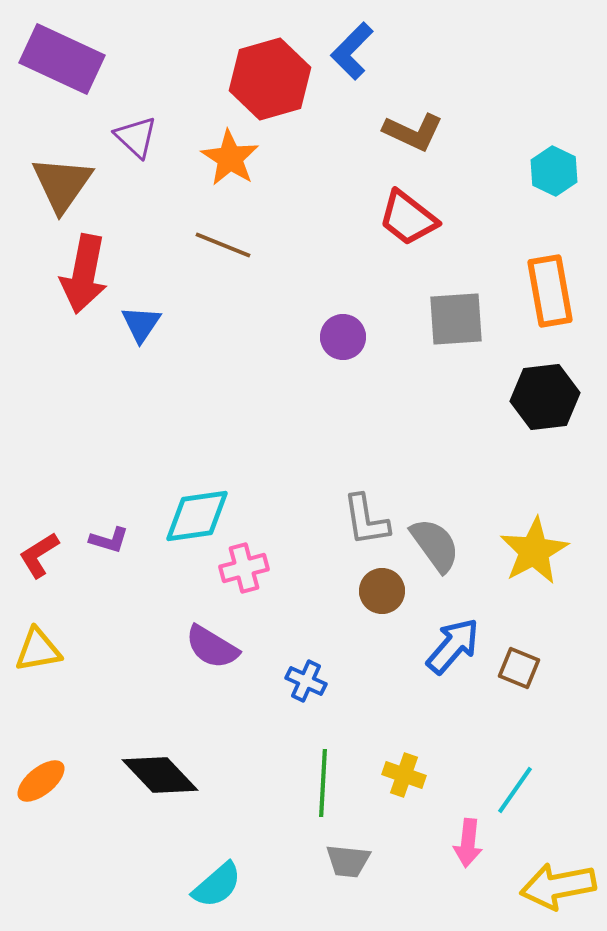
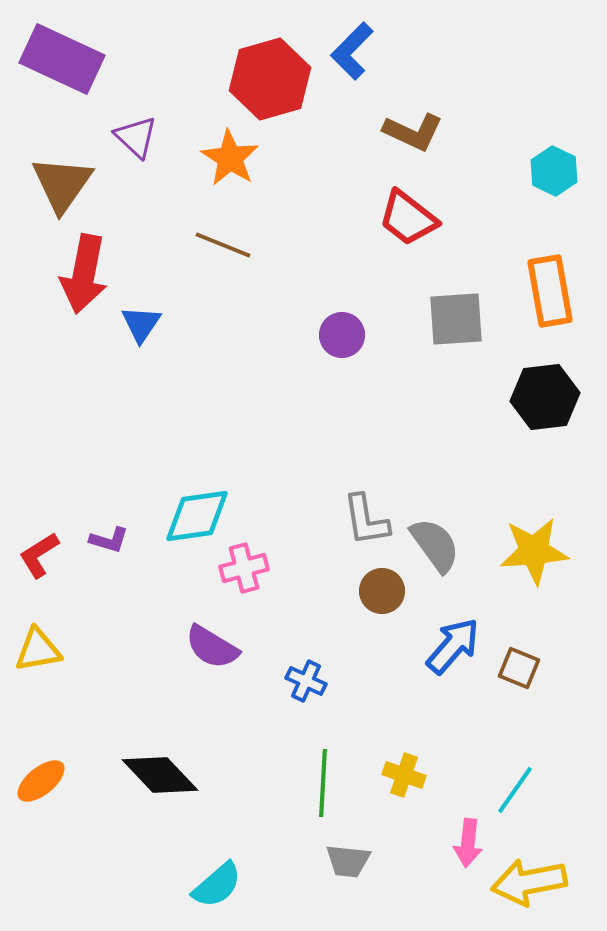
purple circle: moved 1 px left, 2 px up
yellow star: rotated 24 degrees clockwise
yellow arrow: moved 29 px left, 4 px up
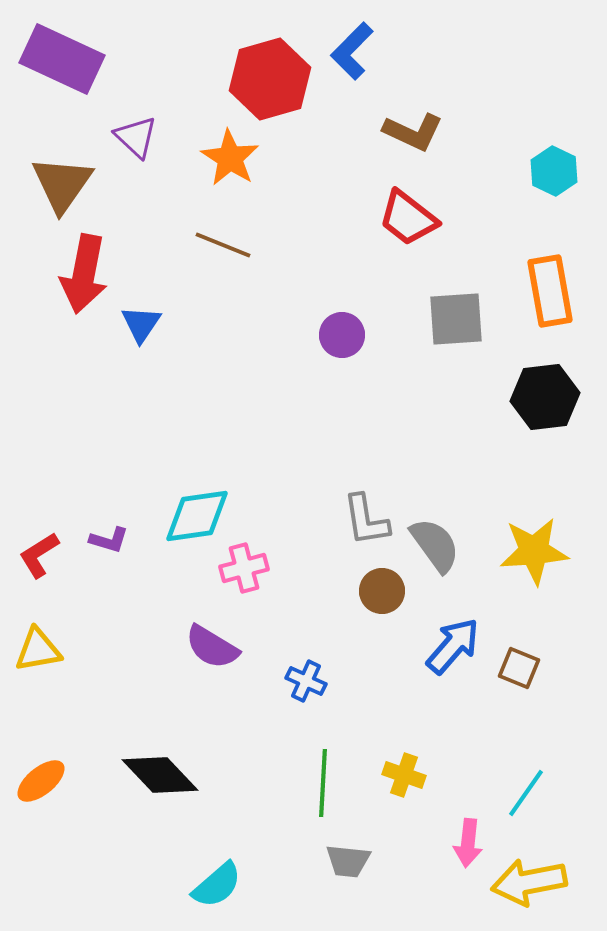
cyan line: moved 11 px right, 3 px down
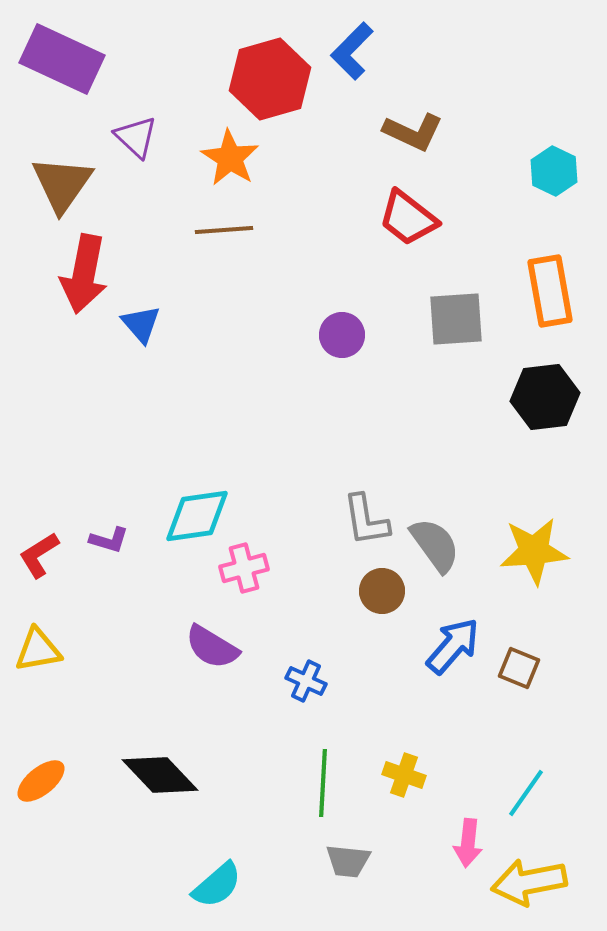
brown line: moved 1 px right, 15 px up; rotated 26 degrees counterclockwise
blue triangle: rotated 15 degrees counterclockwise
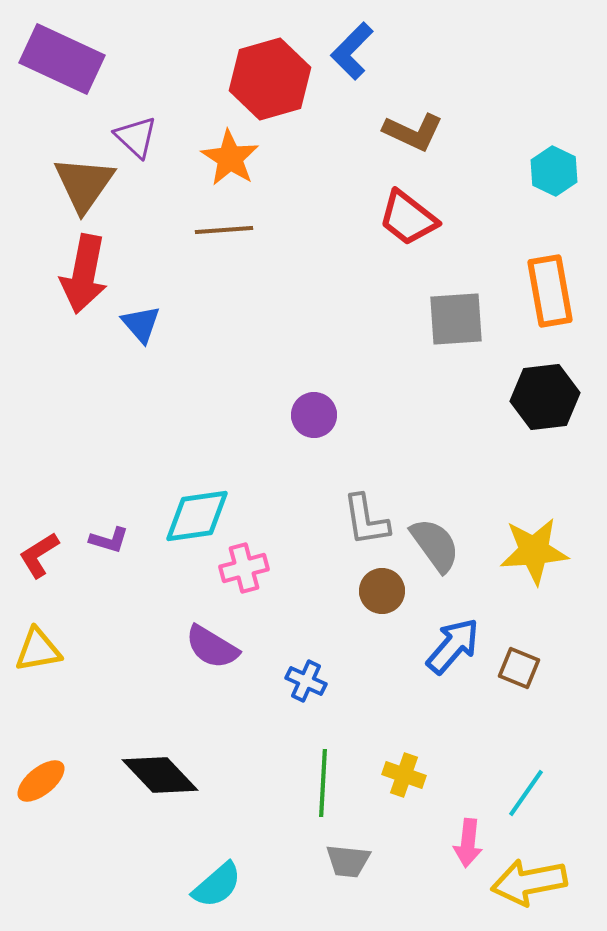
brown triangle: moved 22 px right
purple circle: moved 28 px left, 80 px down
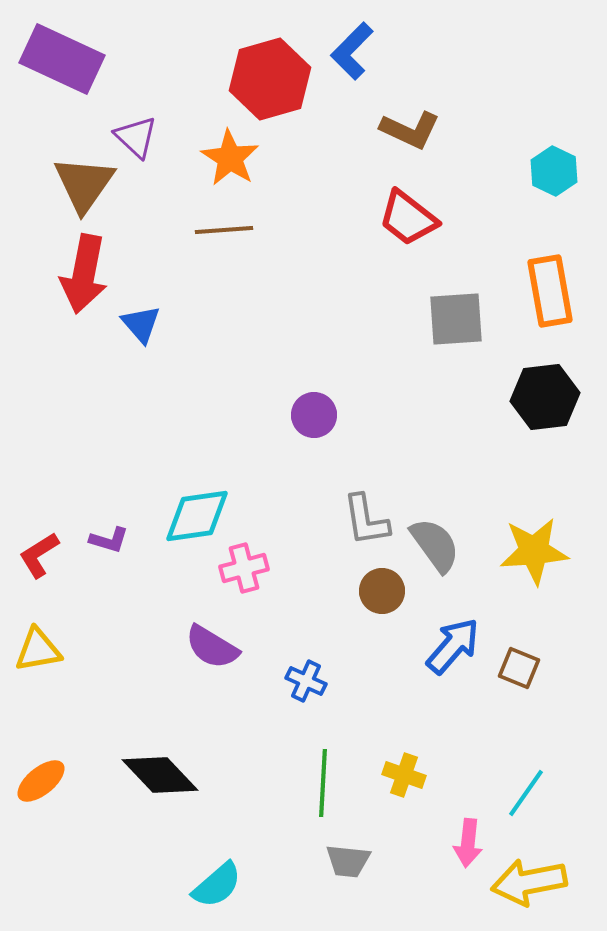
brown L-shape: moved 3 px left, 2 px up
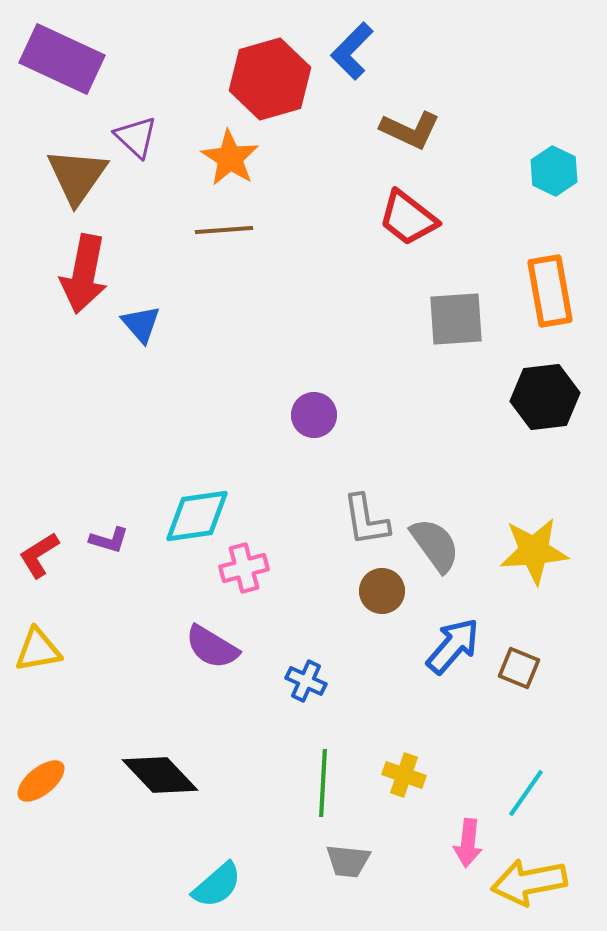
brown triangle: moved 7 px left, 8 px up
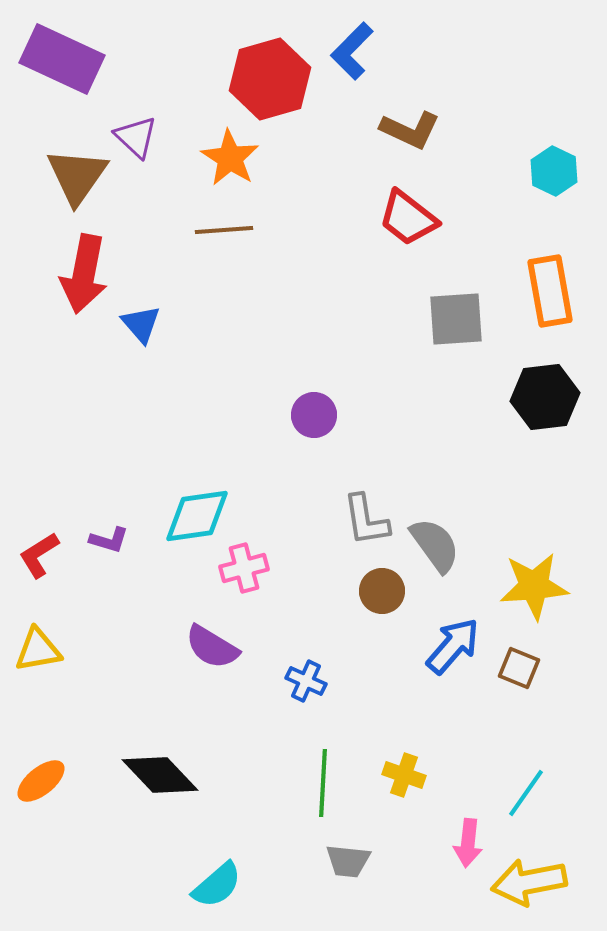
yellow star: moved 35 px down
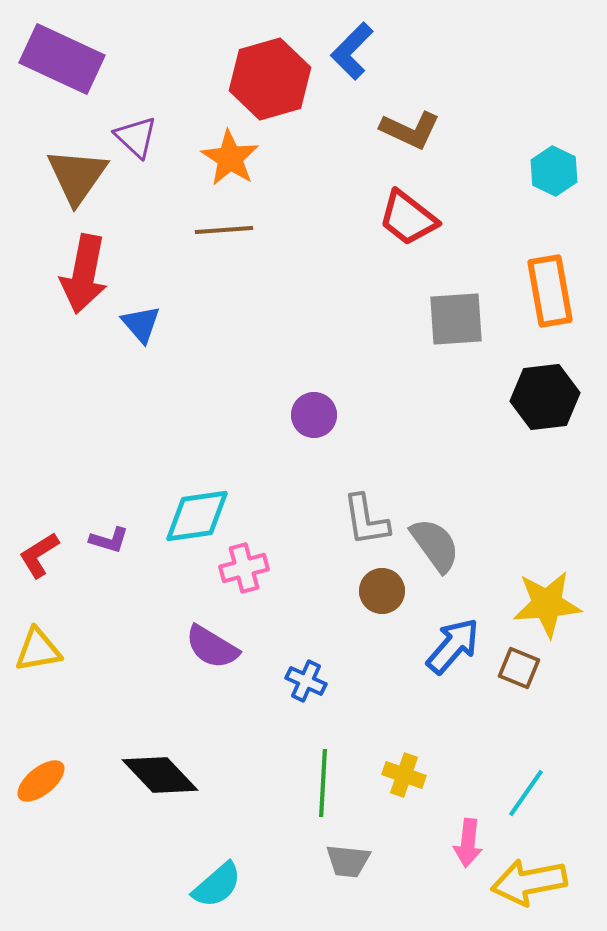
yellow star: moved 13 px right, 18 px down
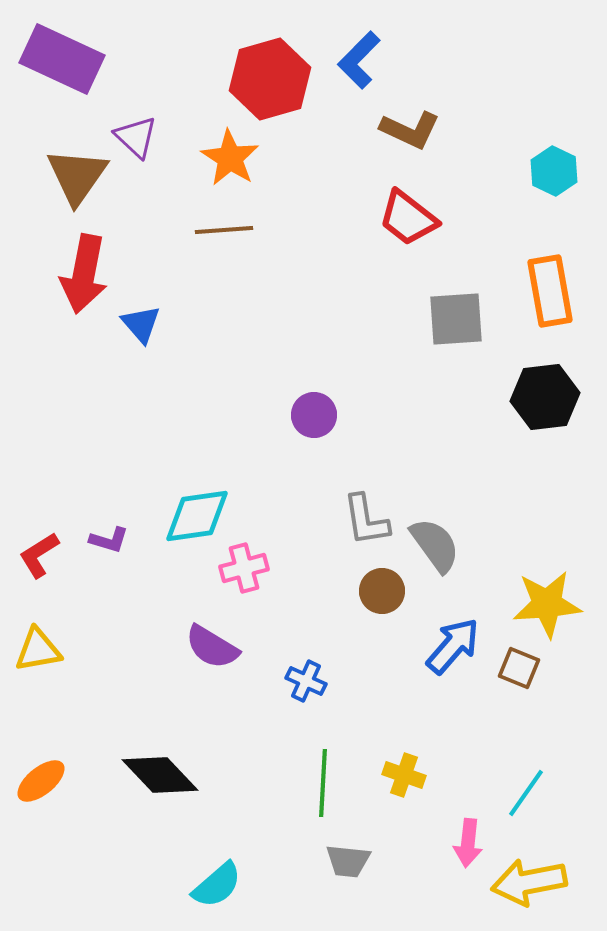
blue L-shape: moved 7 px right, 9 px down
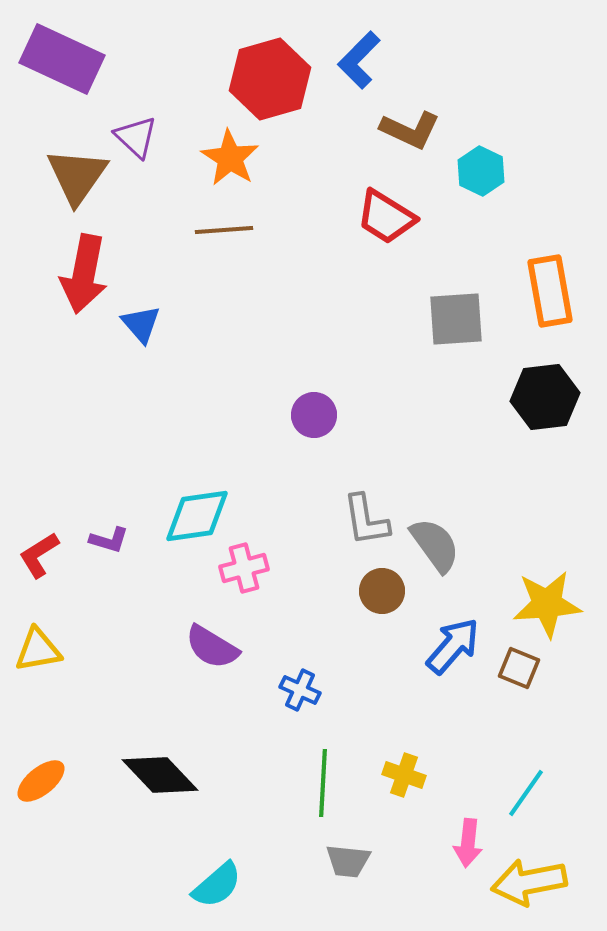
cyan hexagon: moved 73 px left
red trapezoid: moved 22 px left, 1 px up; rotated 6 degrees counterclockwise
blue cross: moved 6 px left, 9 px down
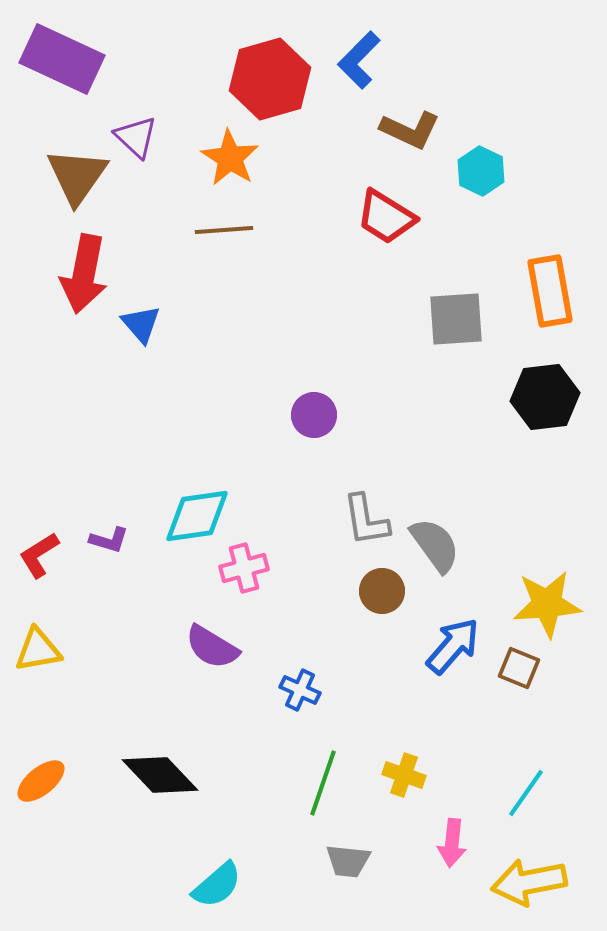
green line: rotated 16 degrees clockwise
pink arrow: moved 16 px left
